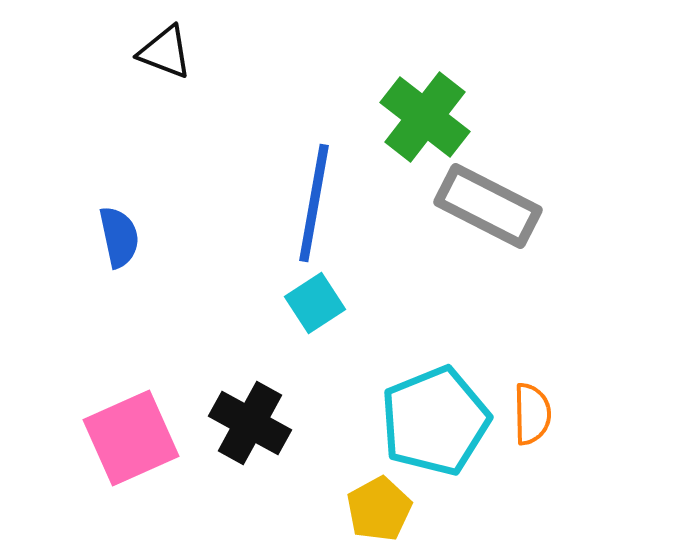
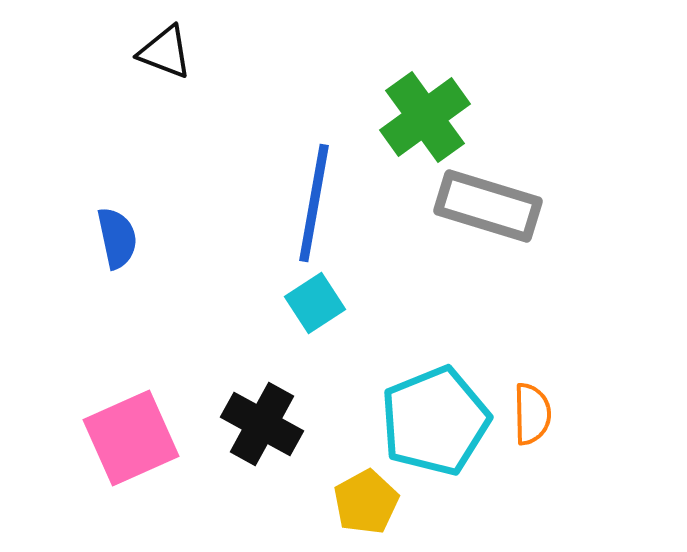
green cross: rotated 16 degrees clockwise
gray rectangle: rotated 10 degrees counterclockwise
blue semicircle: moved 2 px left, 1 px down
black cross: moved 12 px right, 1 px down
yellow pentagon: moved 13 px left, 7 px up
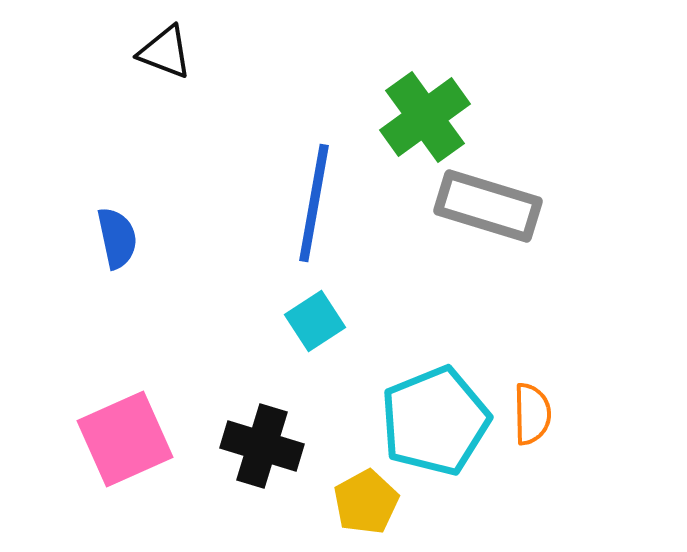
cyan square: moved 18 px down
black cross: moved 22 px down; rotated 12 degrees counterclockwise
pink square: moved 6 px left, 1 px down
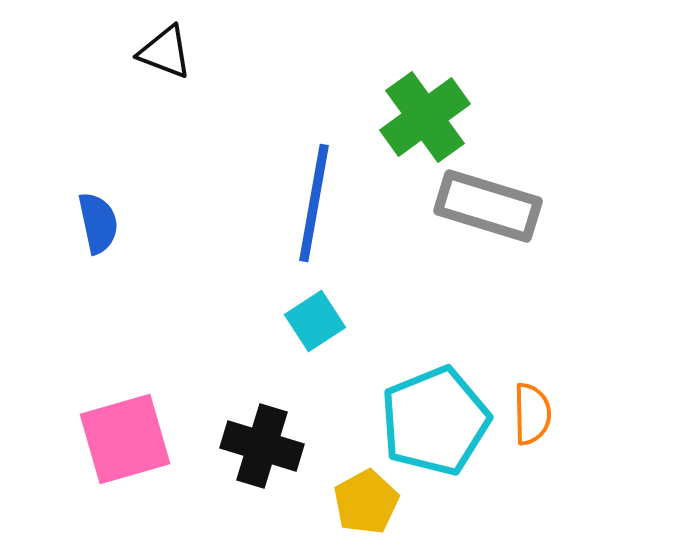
blue semicircle: moved 19 px left, 15 px up
pink square: rotated 8 degrees clockwise
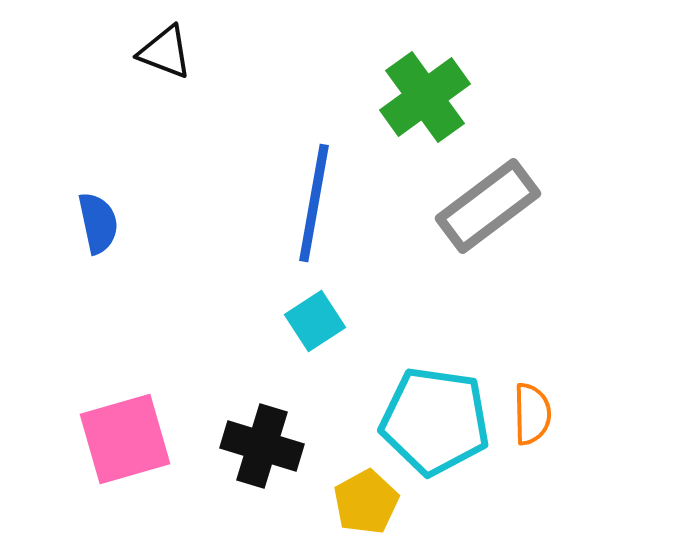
green cross: moved 20 px up
gray rectangle: rotated 54 degrees counterclockwise
cyan pentagon: rotated 30 degrees clockwise
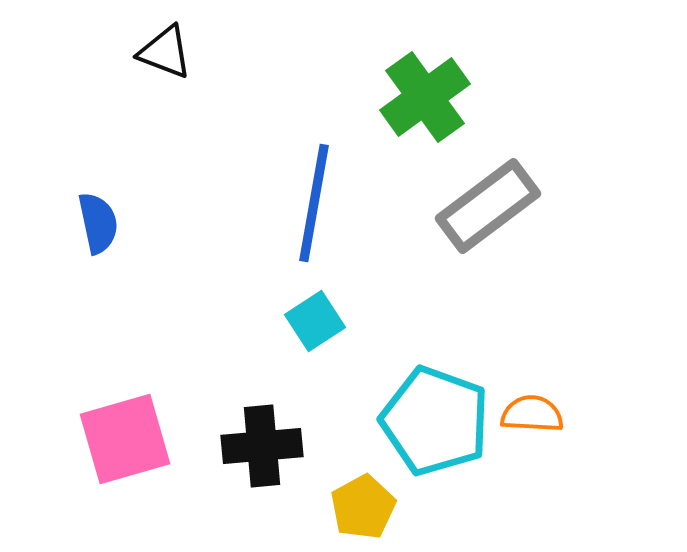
orange semicircle: rotated 86 degrees counterclockwise
cyan pentagon: rotated 12 degrees clockwise
black cross: rotated 22 degrees counterclockwise
yellow pentagon: moved 3 px left, 5 px down
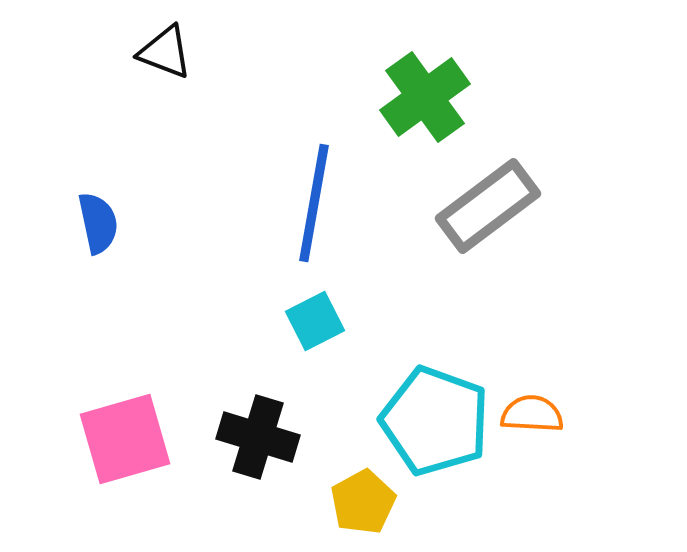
cyan square: rotated 6 degrees clockwise
black cross: moved 4 px left, 9 px up; rotated 22 degrees clockwise
yellow pentagon: moved 5 px up
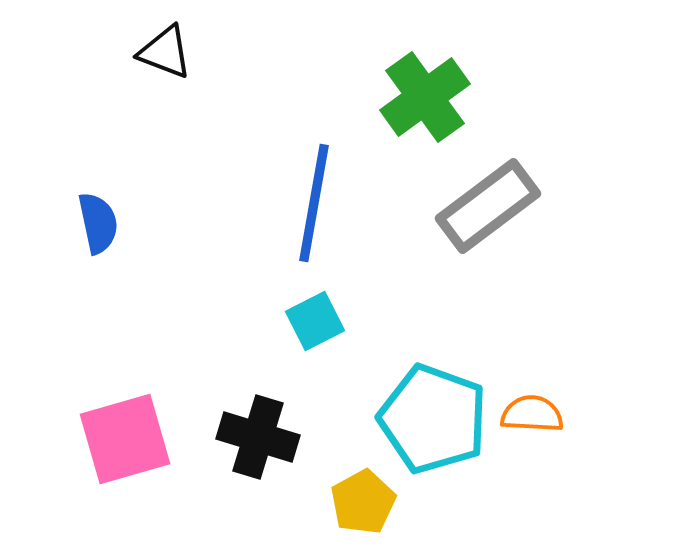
cyan pentagon: moved 2 px left, 2 px up
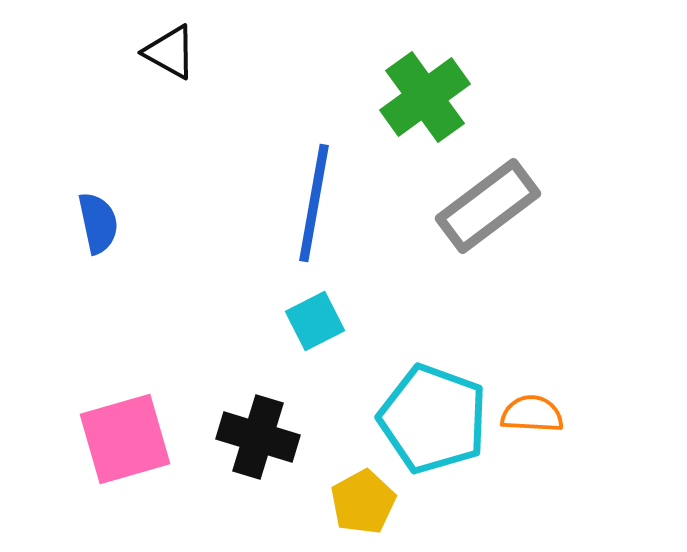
black triangle: moved 5 px right; rotated 8 degrees clockwise
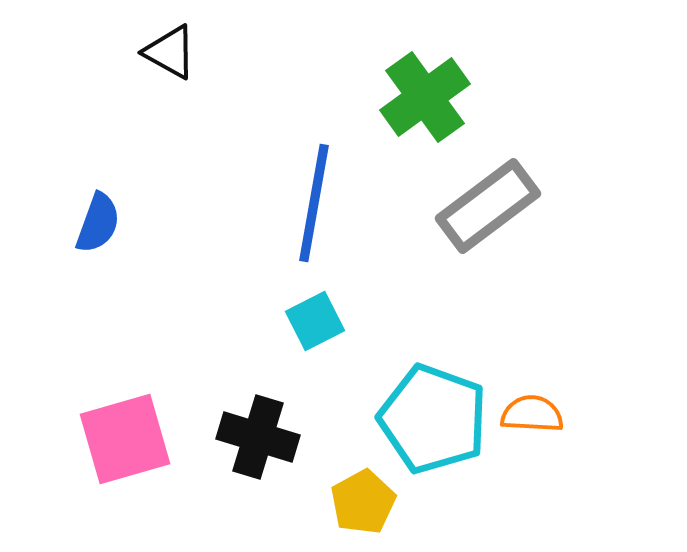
blue semicircle: rotated 32 degrees clockwise
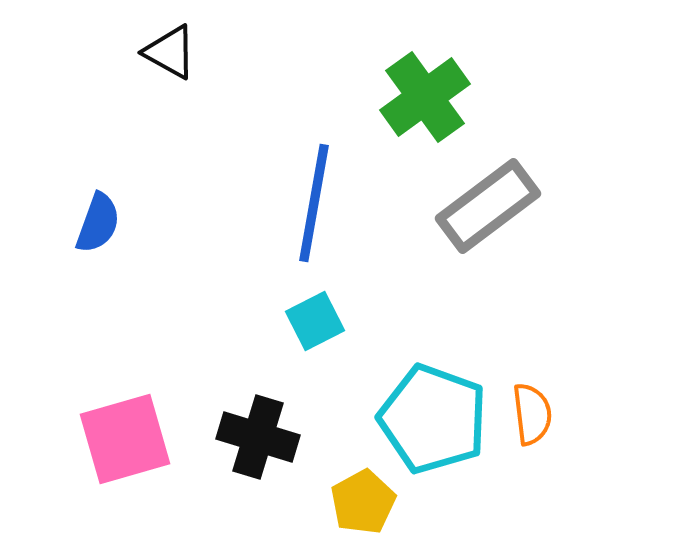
orange semicircle: rotated 80 degrees clockwise
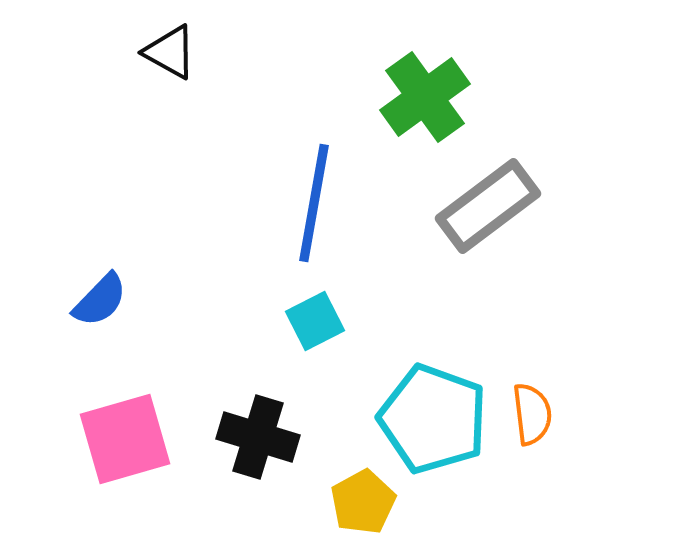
blue semicircle: moved 2 px right, 77 px down; rotated 24 degrees clockwise
